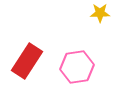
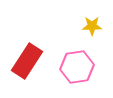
yellow star: moved 8 px left, 13 px down
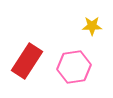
pink hexagon: moved 3 px left
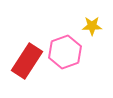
pink hexagon: moved 9 px left, 15 px up; rotated 12 degrees counterclockwise
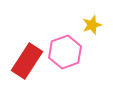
yellow star: moved 1 px up; rotated 18 degrees counterclockwise
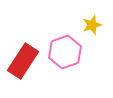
red rectangle: moved 4 px left
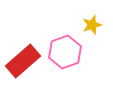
red rectangle: rotated 16 degrees clockwise
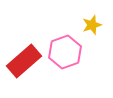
red rectangle: moved 1 px right
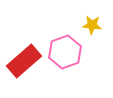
yellow star: rotated 24 degrees clockwise
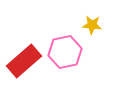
pink hexagon: rotated 8 degrees clockwise
